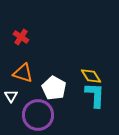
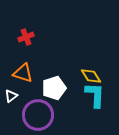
red cross: moved 5 px right; rotated 35 degrees clockwise
white pentagon: rotated 25 degrees clockwise
white triangle: rotated 24 degrees clockwise
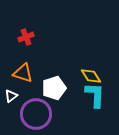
purple circle: moved 2 px left, 1 px up
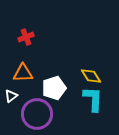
orange triangle: rotated 20 degrees counterclockwise
cyan L-shape: moved 2 px left, 4 px down
purple circle: moved 1 px right
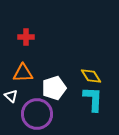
red cross: rotated 21 degrees clockwise
white triangle: rotated 40 degrees counterclockwise
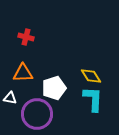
red cross: rotated 14 degrees clockwise
white triangle: moved 1 px left, 2 px down; rotated 32 degrees counterclockwise
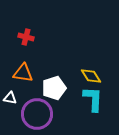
orange triangle: rotated 10 degrees clockwise
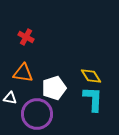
red cross: rotated 14 degrees clockwise
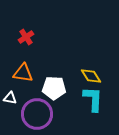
red cross: rotated 28 degrees clockwise
white pentagon: rotated 20 degrees clockwise
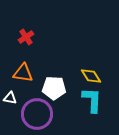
cyan L-shape: moved 1 px left, 1 px down
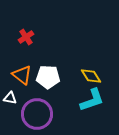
orange triangle: moved 1 px left, 2 px down; rotated 30 degrees clockwise
white pentagon: moved 6 px left, 11 px up
cyan L-shape: rotated 68 degrees clockwise
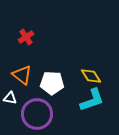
white pentagon: moved 4 px right, 6 px down
